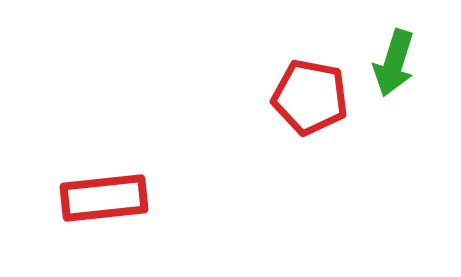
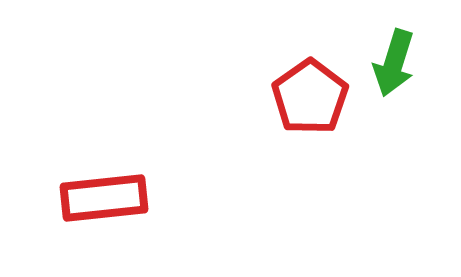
red pentagon: rotated 26 degrees clockwise
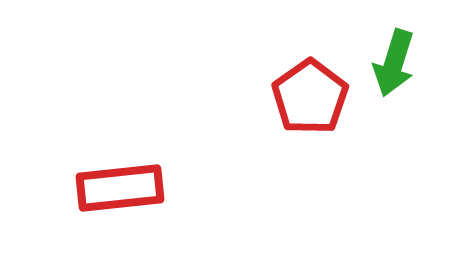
red rectangle: moved 16 px right, 10 px up
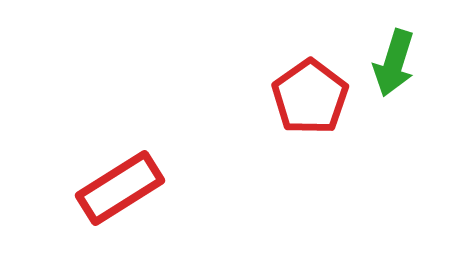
red rectangle: rotated 26 degrees counterclockwise
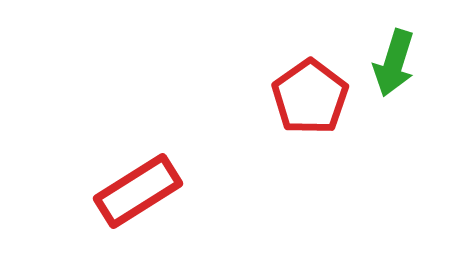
red rectangle: moved 18 px right, 3 px down
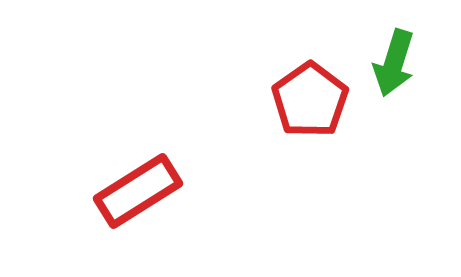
red pentagon: moved 3 px down
